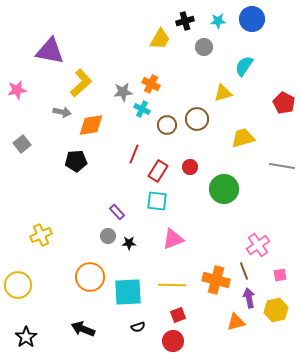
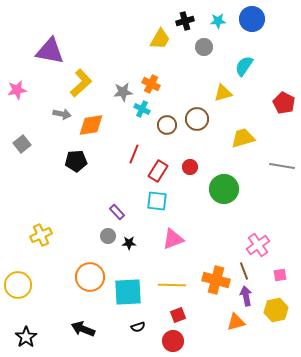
gray arrow at (62, 112): moved 2 px down
purple arrow at (249, 298): moved 3 px left, 2 px up
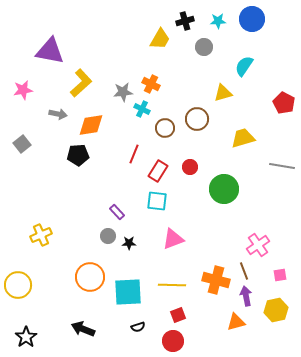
pink star at (17, 90): moved 6 px right
gray arrow at (62, 114): moved 4 px left
brown circle at (167, 125): moved 2 px left, 3 px down
black pentagon at (76, 161): moved 2 px right, 6 px up
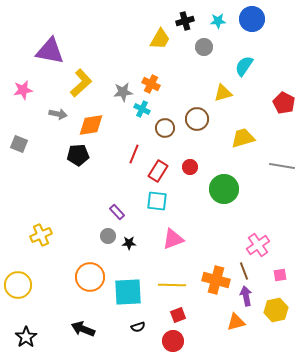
gray square at (22, 144): moved 3 px left; rotated 30 degrees counterclockwise
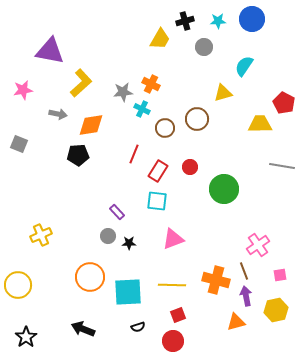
yellow trapezoid at (243, 138): moved 17 px right, 14 px up; rotated 15 degrees clockwise
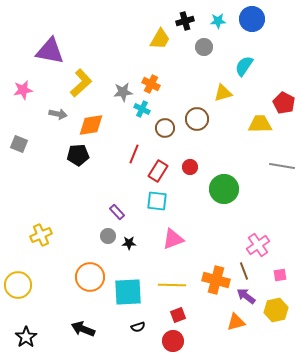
purple arrow at (246, 296): rotated 42 degrees counterclockwise
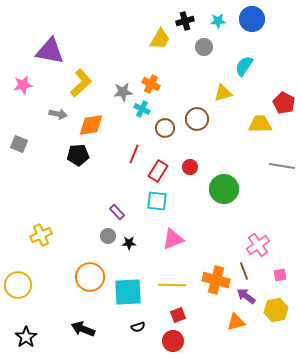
pink star at (23, 90): moved 5 px up
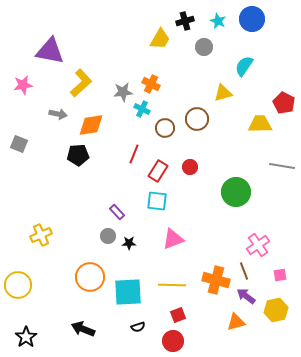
cyan star at (218, 21): rotated 28 degrees clockwise
green circle at (224, 189): moved 12 px right, 3 px down
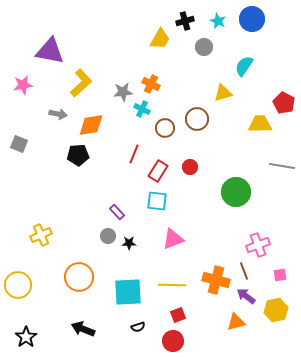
pink cross at (258, 245): rotated 15 degrees clockwise
orange circle at (90, 277): moved 11 px left
